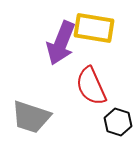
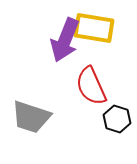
purple arrow: moved 4 px right, 3 px up
black hexagon: moved 1 px left, 3 px up
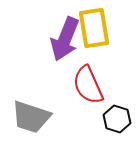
yellow rectangle: rotated 72 degrees clockwise
purple arrow: moved 1 px up
red semicircle: moved 3 px left, 1 px up
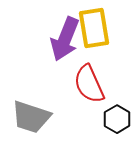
red semicircle: moved 1 px right, 1 px up
black hexagon: rotated 12 degrees clockwise
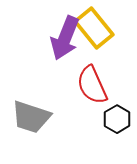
yellow rectangle: rotated 30 degrees counterclockwise
purple arrow: moved 1 px up
red semicircle: moved 3 px right, 1 px down
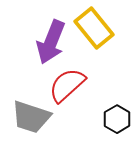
purple arrow: moved 14 px left, 4 px down
red semicircle: moved 25 px left; rotated 72 degrees clockwise
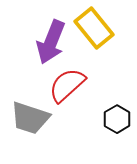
gray trapezoid: moved 1 px left, 1 px down
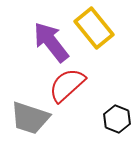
purple arrow: rotated 120 degrees clockwise
black hexagon: rotated 8 degrees counterclockwise
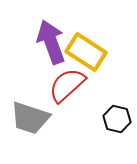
yellow rectangle: moved 8 px left, 24 px down; rotated 18 degrees counterclockwise
purple arrow: rotated 18 degrees clockwise
black hexagon: rotated 8 degrees counterclockwise
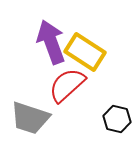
yellow rectangle: moved 1 px left
